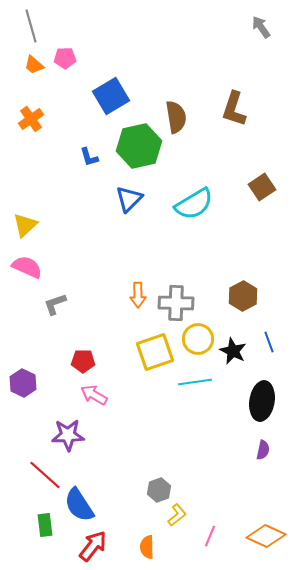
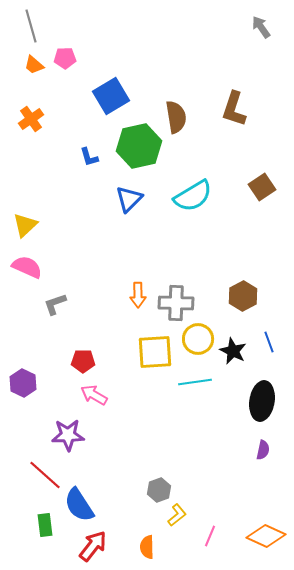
cyan semicircle: moved 1 px left, 8 px up
yellow square: rotated 15 degrees clockwise
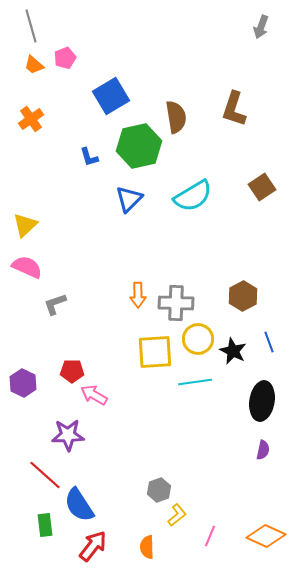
gray arrow: rotated 125 degrees counterclockwise
pink pentagon: rotated 20 degrees counterclockwise
red pentagon: moved 11 px left, 10 px down
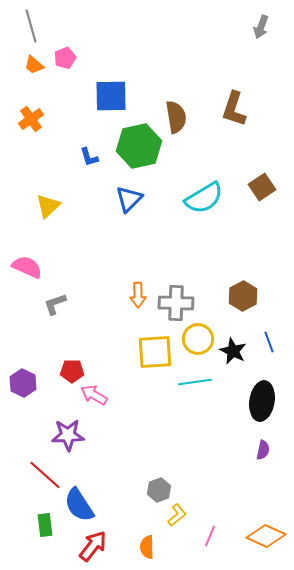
blue square: rotated 30 degrees clockwise
cyan semicircle: moved 11 px right, 2 px down
yellow triangle: moved 23 px right, 19 px up
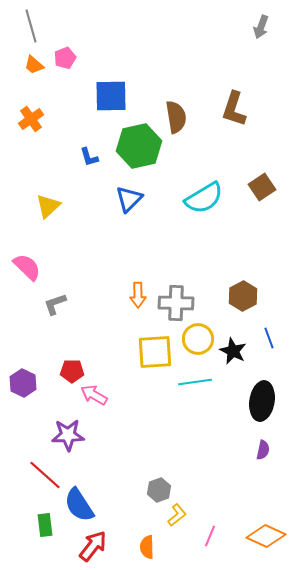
pink semicircle: rotated 20 degrees clockwise
blue line: moved 4 px up
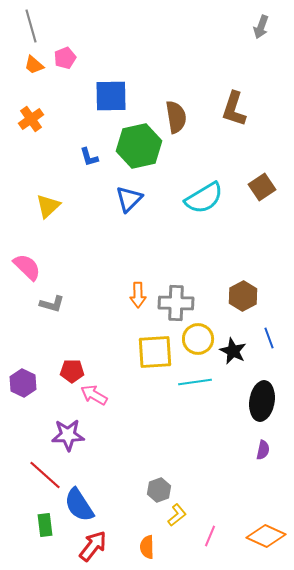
gray L-shape: moved 3 px left; rotated 145 degrees counterclockwise
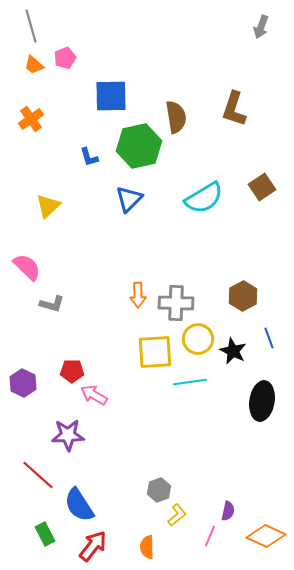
cyan line: moved 5 px left
purple semicircle: moved 35 px left, 61 px down
red line: moved 7 px left
green rectangle: moved 9 px down; rotated 20 degrees counterclockwise
